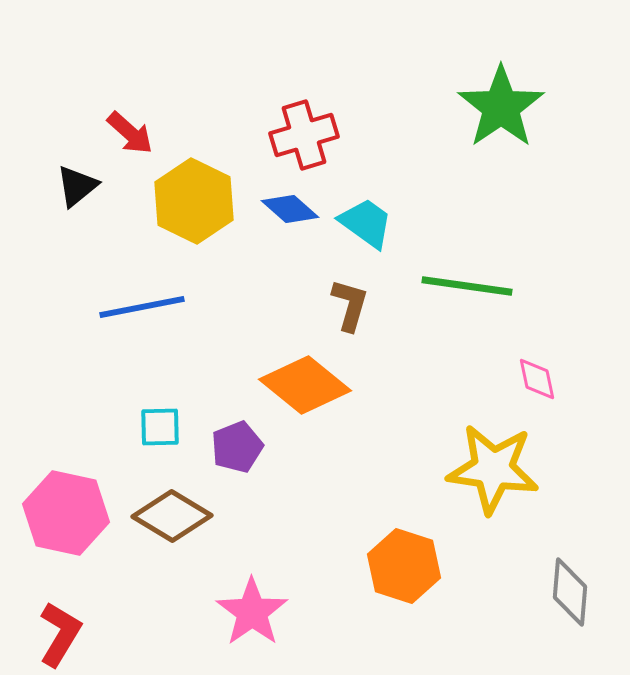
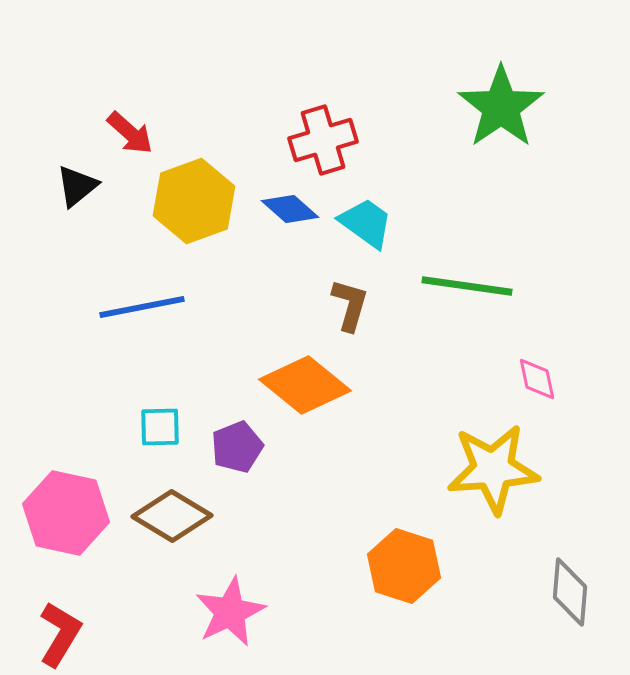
red cross: moved 19 px right, 5 px down
yellow hexagon: rotated 14 degrees clockwise
yellow star: rotated 12 degrees counterclockwise
pink star: moved 22 px left; rotated 10 degrees clockwise
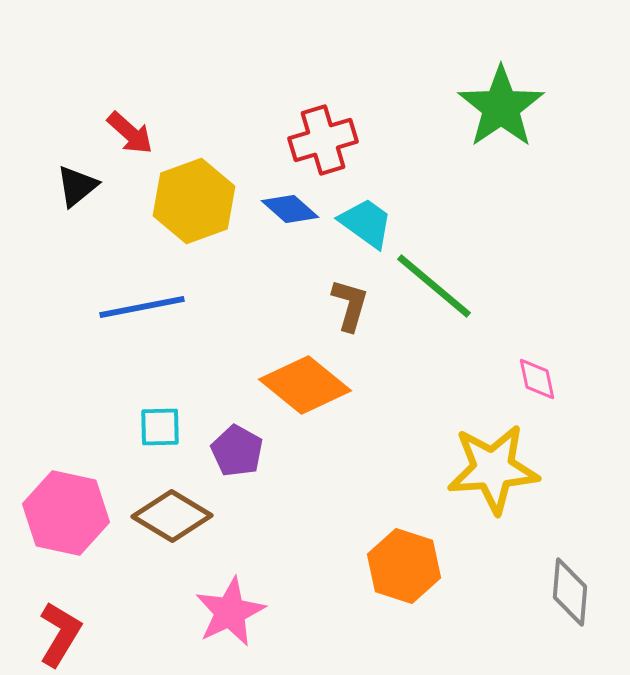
green line: moved 33 px left; rotated 32 degrees clockwise
purple pentagon: moved 4 px down; rotated 21 degrees counterclockwise
